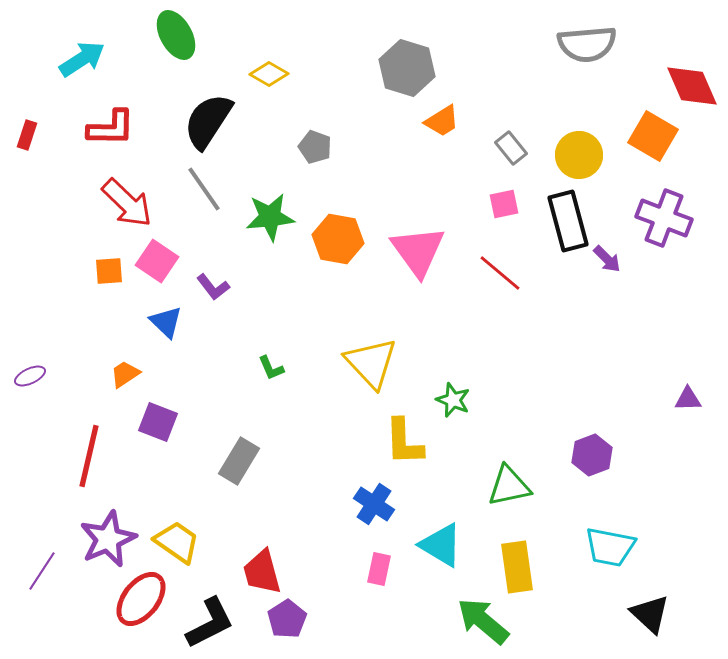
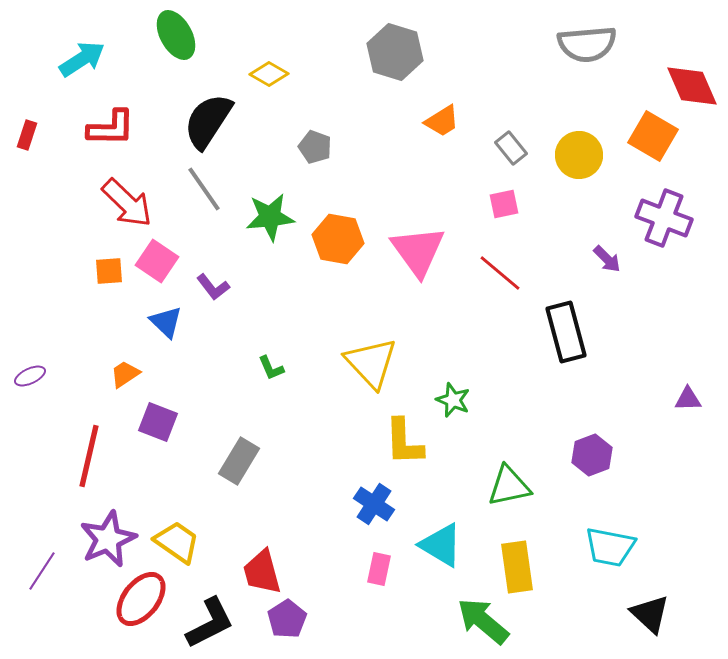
gray hexagon at (407, 68): moved 12 px left, 16 px up
black rectangle at (568, 221): moved 2 px left, 111 px down
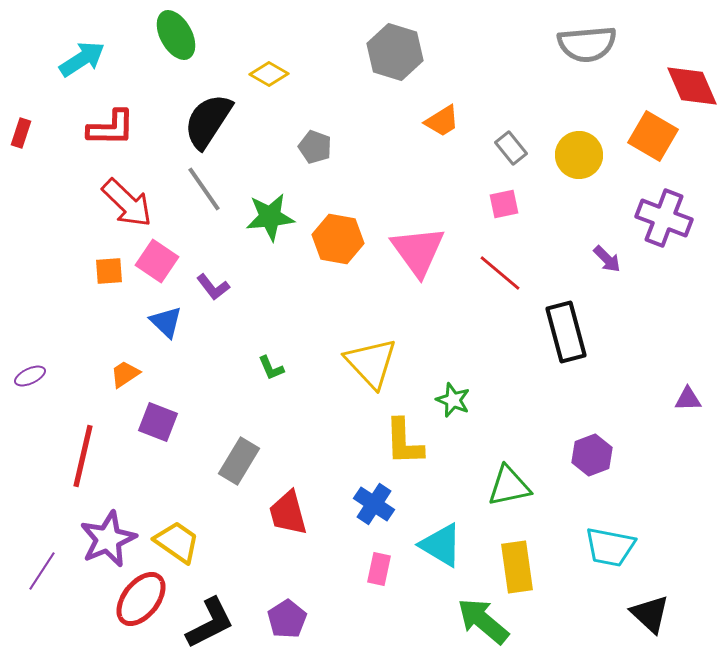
red rectangle at (27, 135): moved 6 px left, 2 px up
red line at (89, 456): moved 6 px left
red trapezoid at (262, 572): moved 26 px right, 59 px up
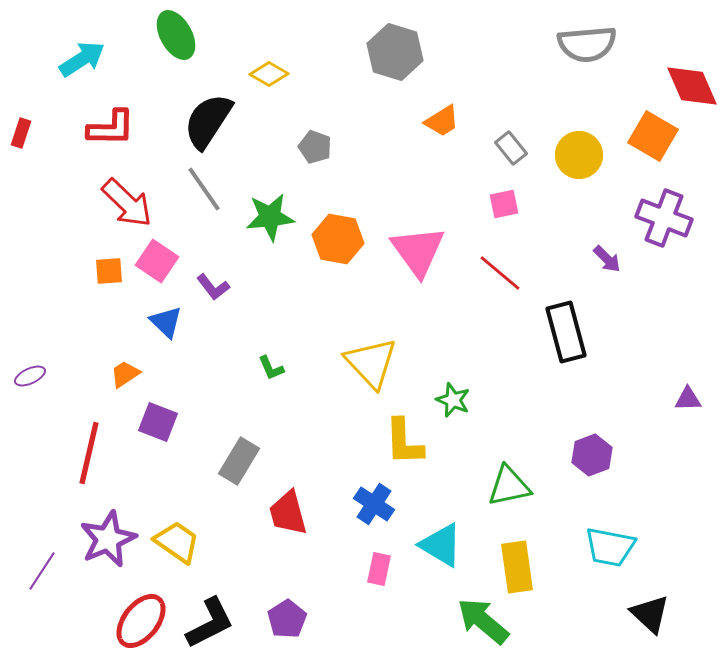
red line at (83, 456): moved 6 px right, 3 px up
red ellipse at (141, 599): moved 22 px down
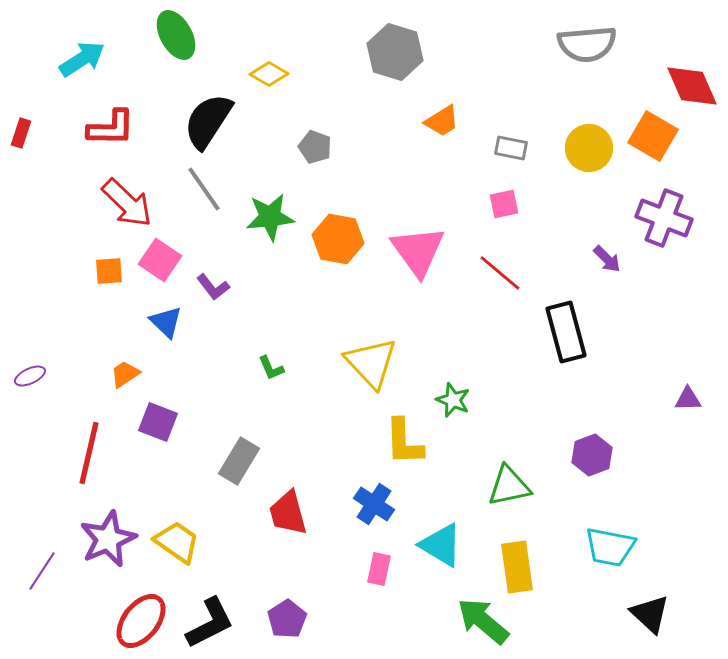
gray rectangle at (511, 148): rotated 40 degrees counterclockwise
yellow circle at (579, 155): moved 10 px right, 7 px up
pink square at (157, 261): moved 3 px right, 1 px up
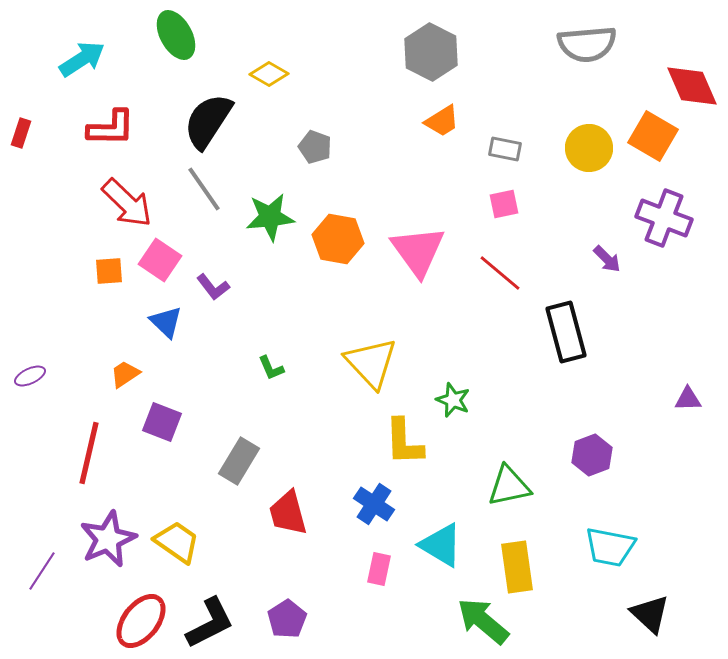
gray hexagon at (395, 52): moved 36 px right; rotated 10 degrees clockwise
gray rectangle at (511, 148): moved 6 px left, 1 px down
purple square at (158, 422): moved 4 px right
